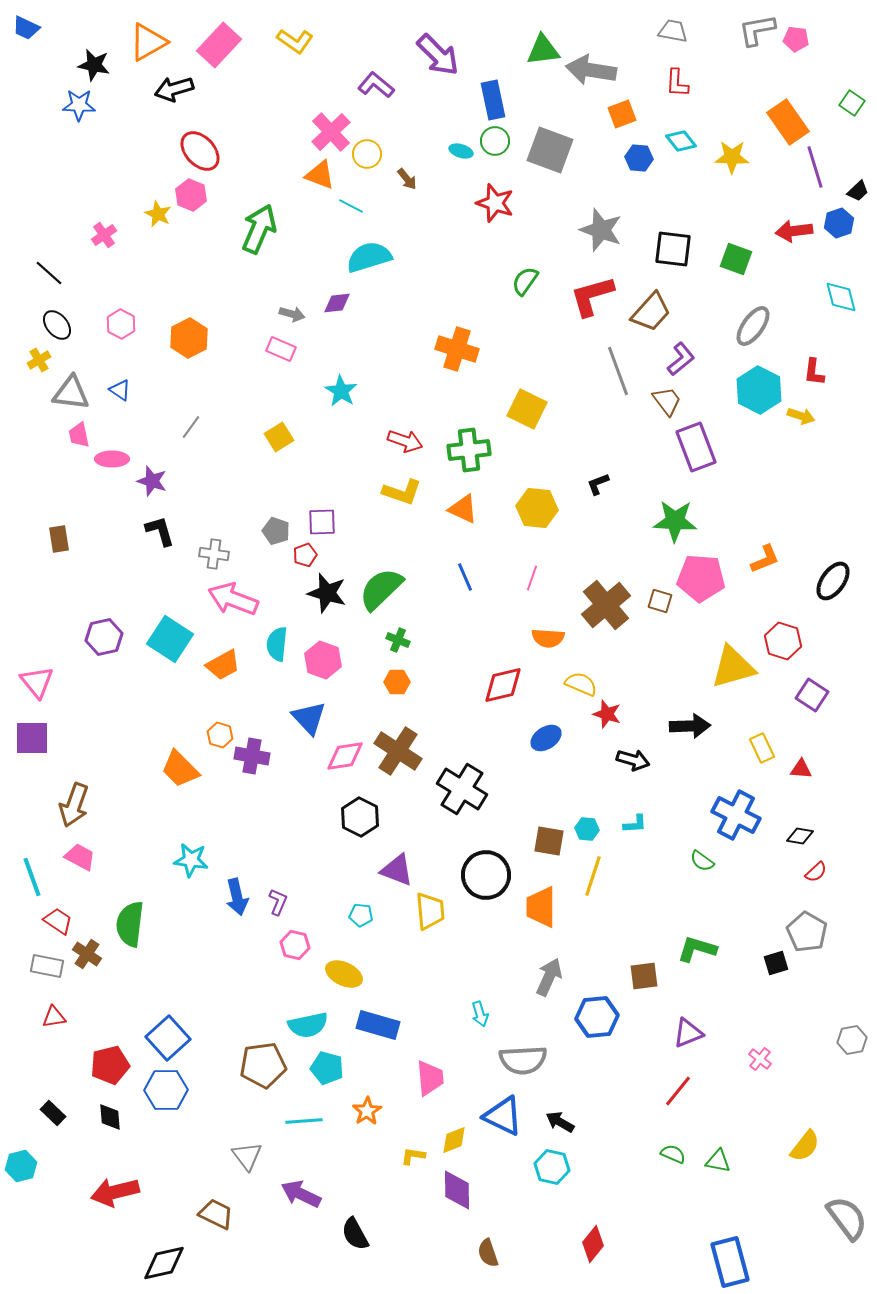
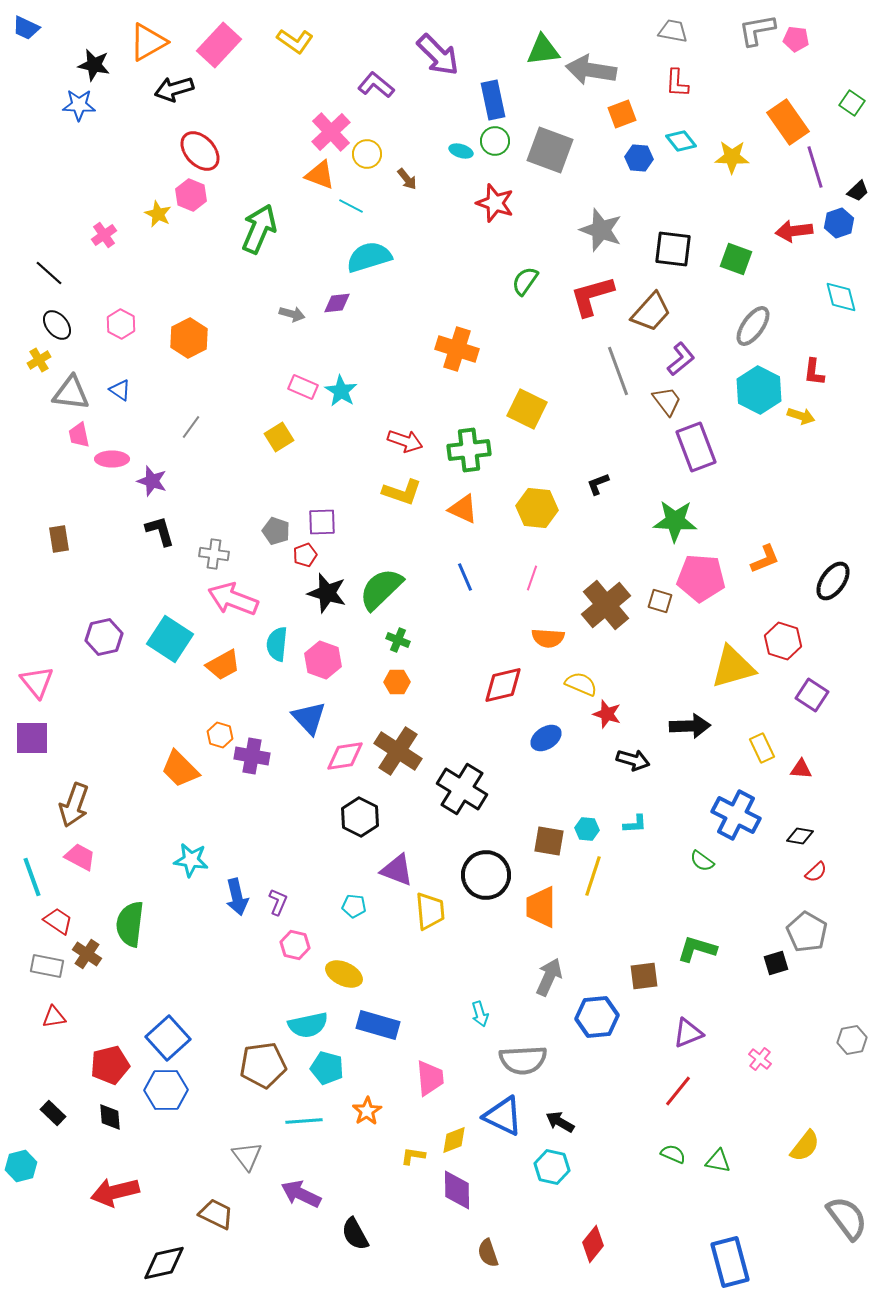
pink rectangle at (281, 349): moved 22 px right, 38 px down
cyan pentagon at (361, 915): moved 7 px left, 9 px up
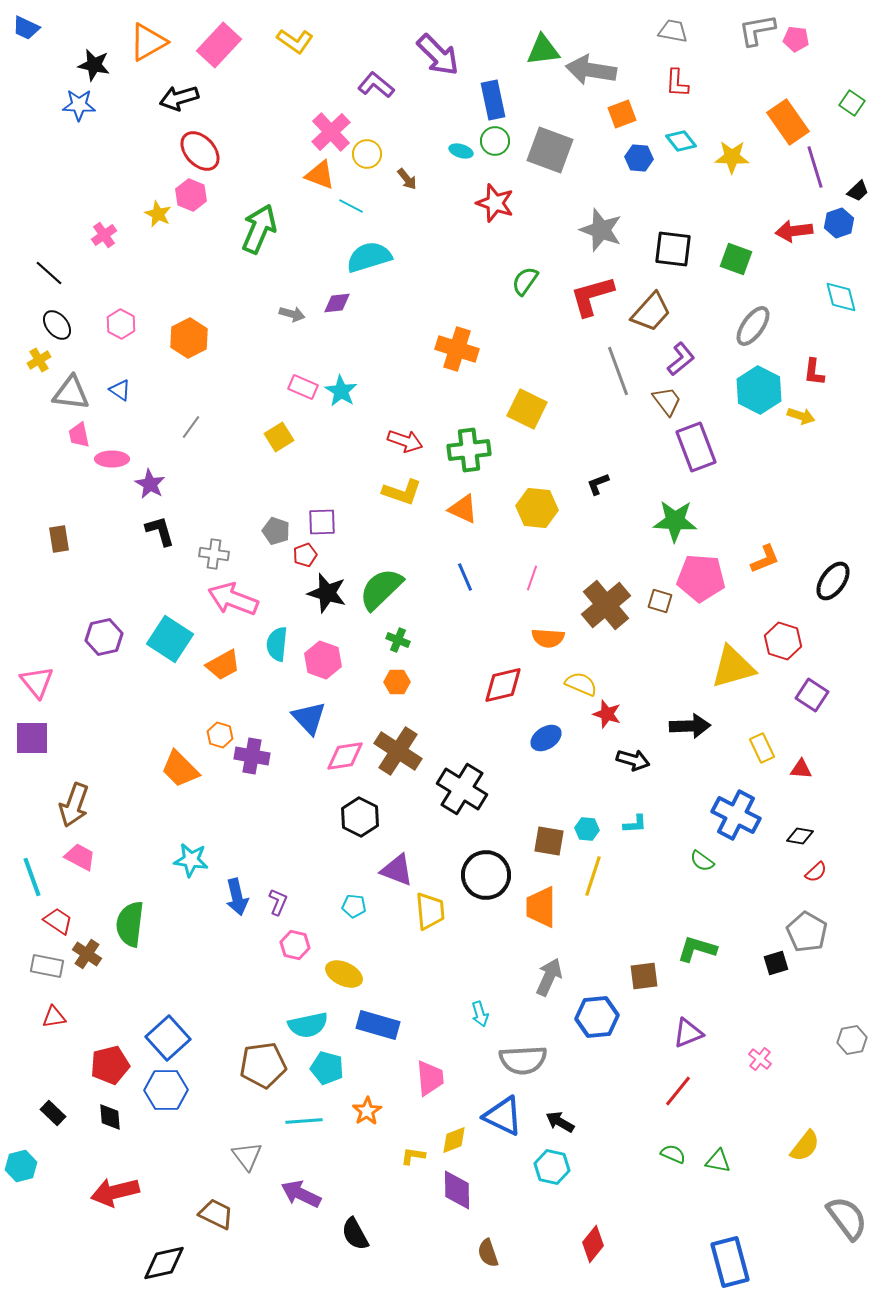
black arrow at (174, 89): moved 5 px right, 9 px down
purple star at (152, 481): moved 2 px left, 3 px down; rotated 12 degrees clockwise
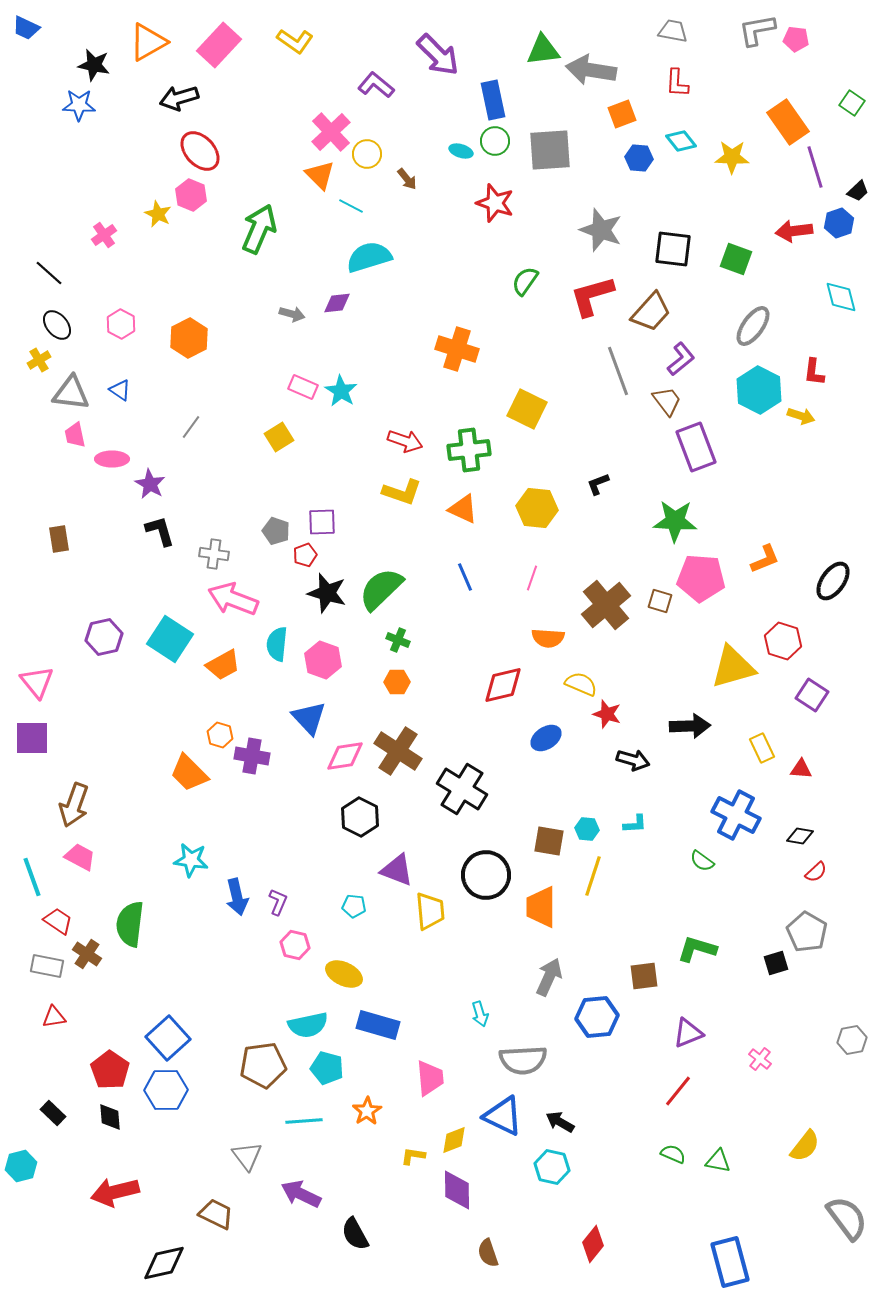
gray square at (550, 150): rotated 24 degrees counterclockwise
orange triangle at (320, 175): rotated 24 degrees clockwise
pink trapezoid at (79, 435): moved 4 px left
orange trapezoid at (180, 769): moved 9 px right, 4 px down
red pentagon at (110, 1065): moved 5 px down; rotated 24 degrees counterclockwise
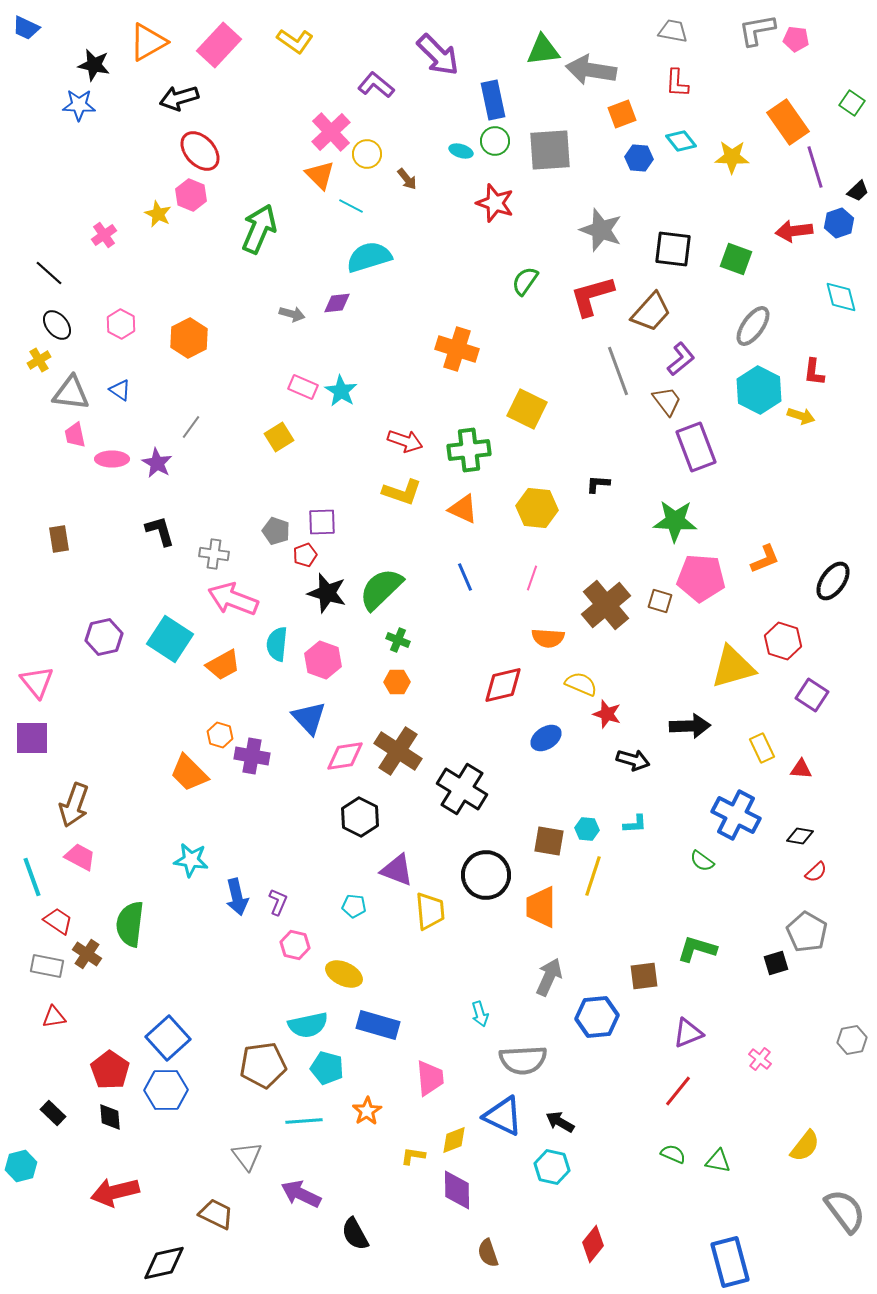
purple star at (150, 484): moved 7 px right, 21 px up
black L-shape at (598, 484): rotated 25 degrees clockwise
gray semicircle at (847, 1218): moved 2 px left, 7 px up
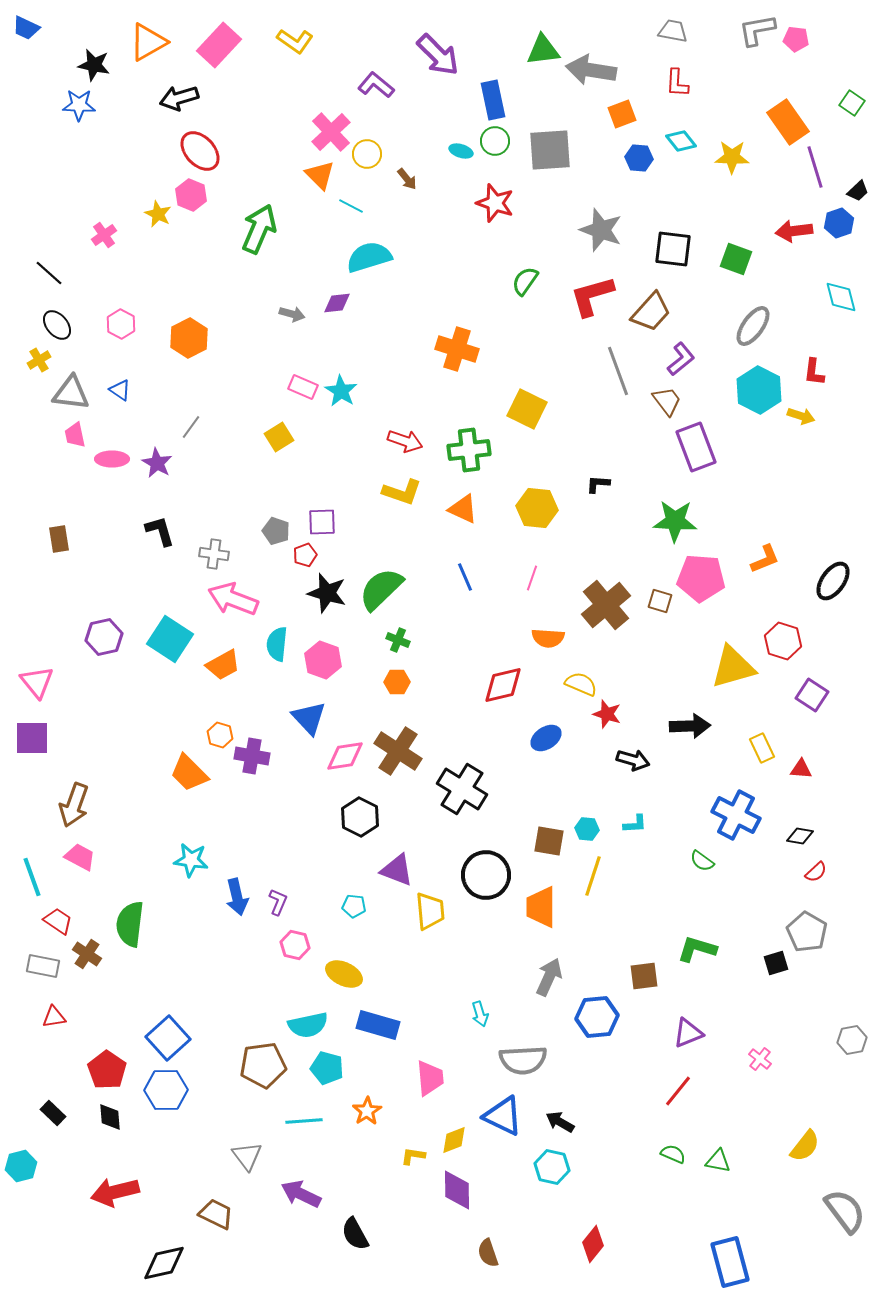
gray rectangle at (47, 966): moved 4 px left
red pentagon at (110, 1070): moved 3 px left
